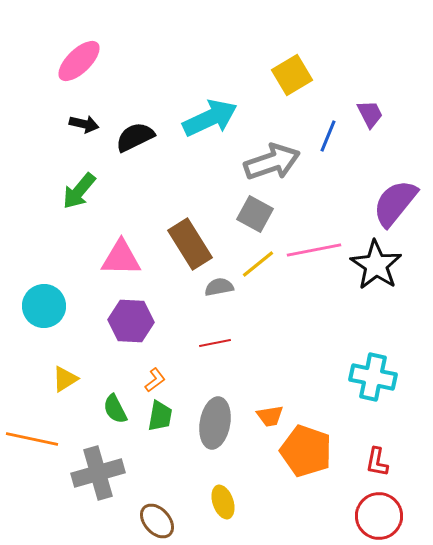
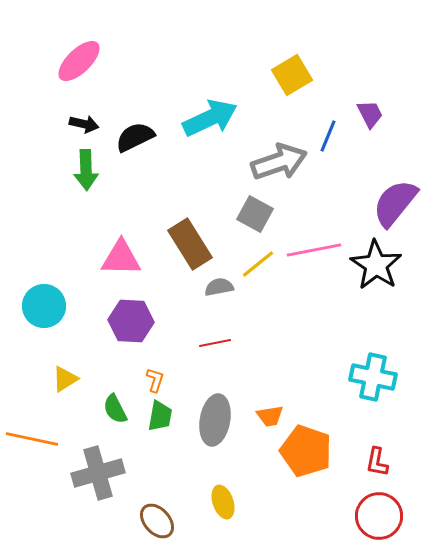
gray arrow: moved 7 px right
green arrow: moved 7 px right, 21 px up; rotated 42 degrees counterclockwise
orange L-shape: rotated 35 degrees counterclockwise
gray ellipse: moved 3 px up
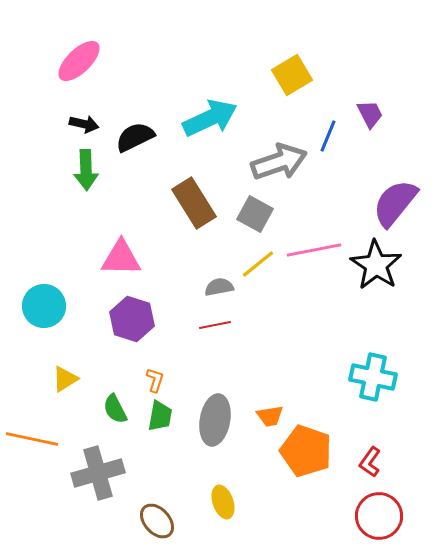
brown rectangle: moved 4 px right, 41 px up
purple hexagon: moved 1 px right, 2 px up; rotated 15 degrees clockwise
red line: moved 18 px up
red L-shape: moved 7 px left; rotated 24 degrees clockwise
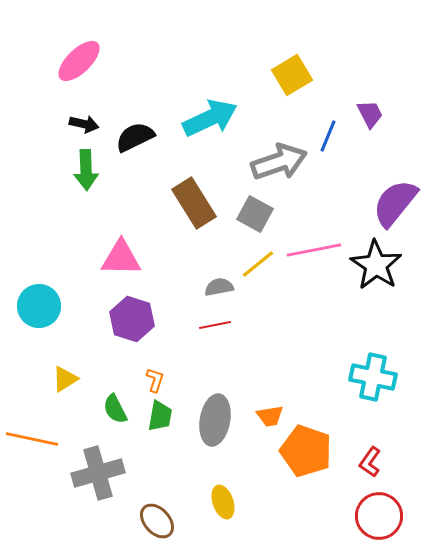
cyan circle: moved 5 px left
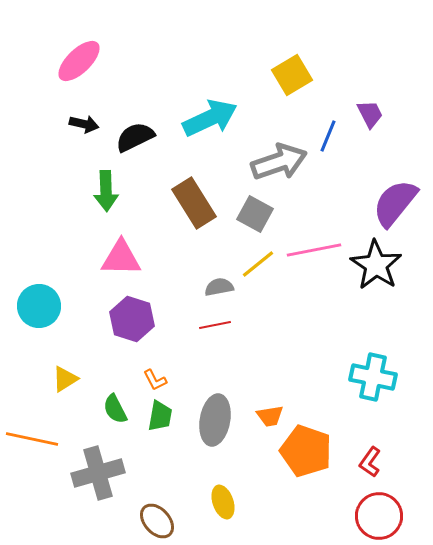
green arrow: moved 20 px right, 21 px down
orange L-shape: rotated 135 degrees clockwise
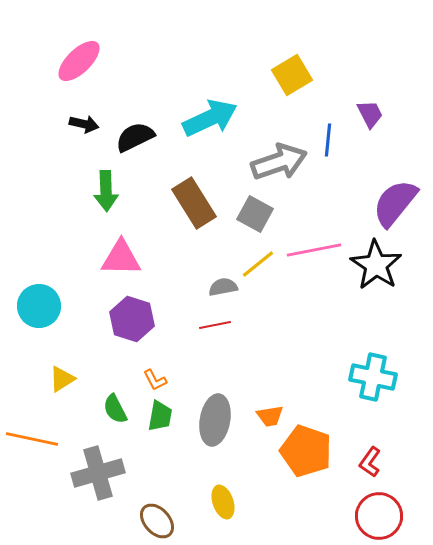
blue line: moved 4 px down; rotated 16 degrees counterclockwise
gray semicircle: moved 4 px right
yellow triangle: moved 3 px left
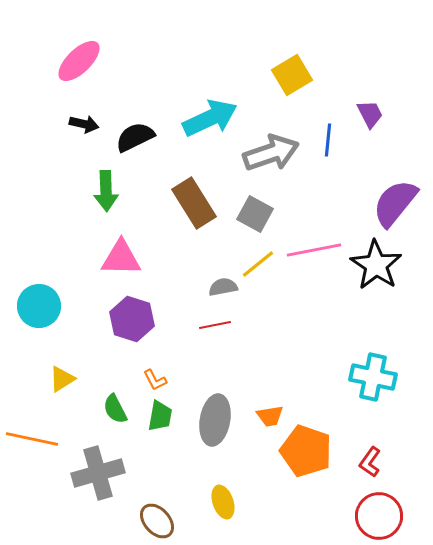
gray arrow: moved 8 px left, 9 px up
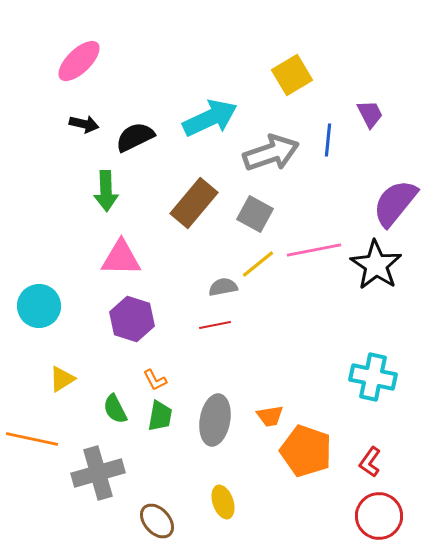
brown rectangle: rotated 72 degrees clockwise
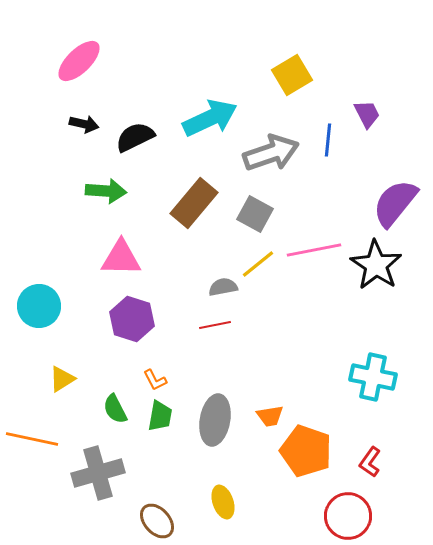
purple trapezoid: moved 3 px left
green arrow: rotated 84 degrees counterclockwise
red circle: moved 31 px left
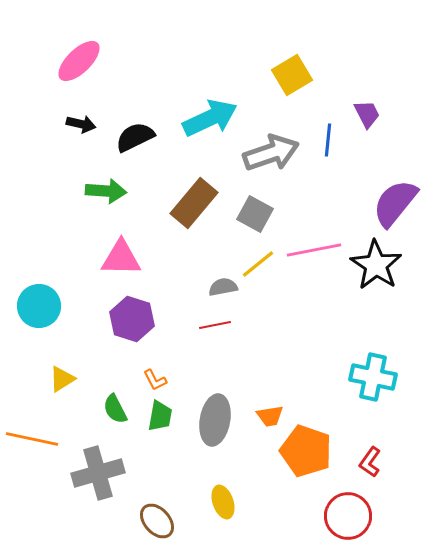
black arrow: moved 3 px left
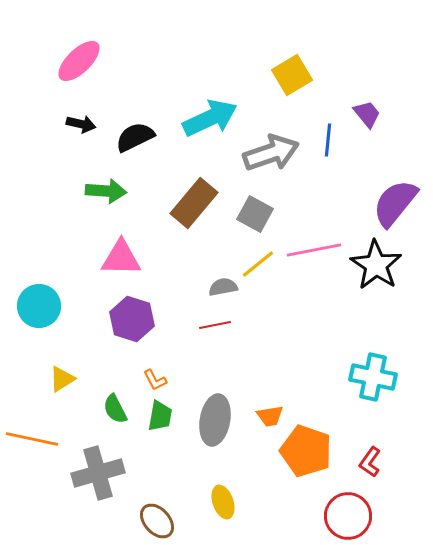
purple trapezoid: rotated 12 degrees counterclockwise
